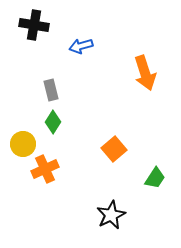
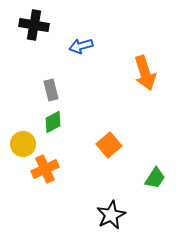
green diamond: rotated 30 degrees clockwise
orange square: moved 5 px left, 4 px up
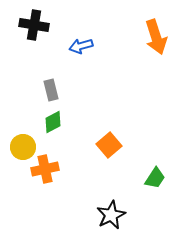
orange arrow: moved 11 px right, 36 px up
yellow circle: moved 3 px down
orange cross: rotated 12 degrees clockwise
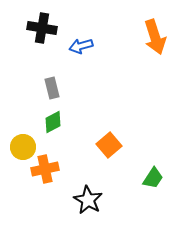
black cross: moved 8 px right, 3 px down
orange arrow: moved 1 px left
gray rectangle: moved 1 px right, 2 px up
green trapezoid: moved 2 px left
black star: moved 23 px left, 15 px up; rotated 16 degrees counterclockwise
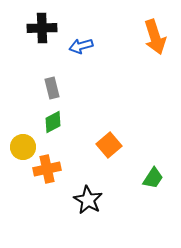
black cross: rotated 12 degrees counterclockwise
orange cross: moved 2 px right
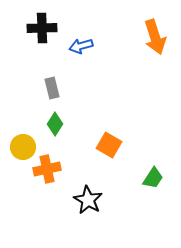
green diamond: moved 2 px right, 2 px down; rotated 30 degrees counterclockwise
orange square: rotated 20 degrees counterclockwise
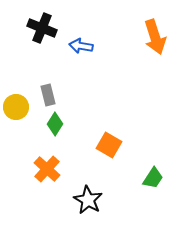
black cross: rotated 24 degrees clockwise
blue arrow: rotated 25 degrees clockwise
gray rectangle: moved 4 px left, 7 px down
yellow circle: moved 7 px left, 40 px up
orange cross: rotated 36 degrees counterclockwise
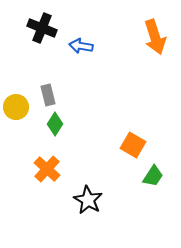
orange square: moved 24 px right
green trapezoid: moved 2 px up
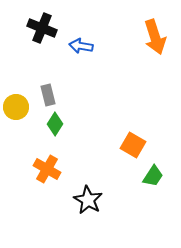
orange cross: rotated 12 degrees counterclockwise
